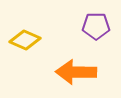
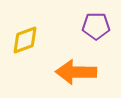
yellow diamond: rotated 44 degrees counterclockwise
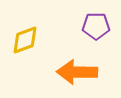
orange arrow: moved 1 px right
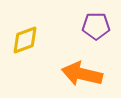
orange arrow: moved 5 px right, 2 px down; rotated 12 degrees clockwise
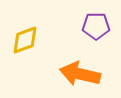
orange arrow: moved 2 px left
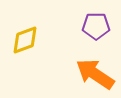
orange arrow: moved 15 px right; rotated 21 degrees clockwise
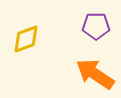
yellow diamond: moved 1 px right, 1 px up
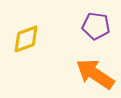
purple pentagon: rotated 8 degrees clockwise
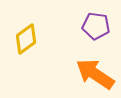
yellow diamond: rotated 16 degrees counterclockwise
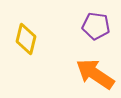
yellow diamond: rotated 40 degrees counterclockwise
